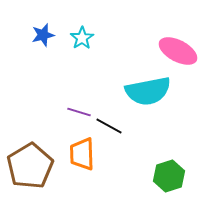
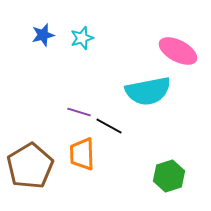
cyan star: rotated 15 degrees clockwise
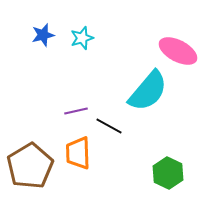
cyan semicircle: rotated 39 degrees counterclockwise
purple line: moved 3 px left, 1 px up; rotated 30 degrees counterclockwise
orange trapezoid: moved 4 px left, 1 px up
green hexagon: moved 1 px left, 3 px up; rotated 16 degrees counterclockwise
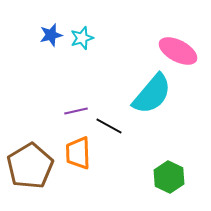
blue star: moved 8 px right
cyan semicircle: moved 4 px right, 3 px down
green hexagon: moved 1 px right, 4 px down
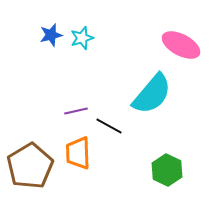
pink ellipse: moved 3 px right, 6 px up
green hexagon: moved 2 px left, 7 px up
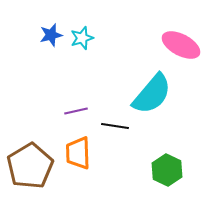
black line: moved 6 px right; rotated 20 degrees counterclockwise
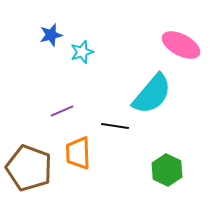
cyan star: moved 14 px down
purple line: moved 14 px left; rotated 10 degrees counterclockwise
brown pentagon: moved 1 px left, 2 px down; rotated 21 degrees counterclockwise
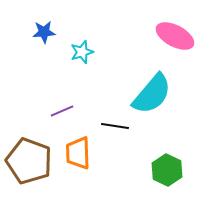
blue star: moved 7 px left, 3 px up; rotated 10 degrees clockwise
pink ellipse: moved 6 px left, 9 px up
brown pentagon: moved 7 px up
